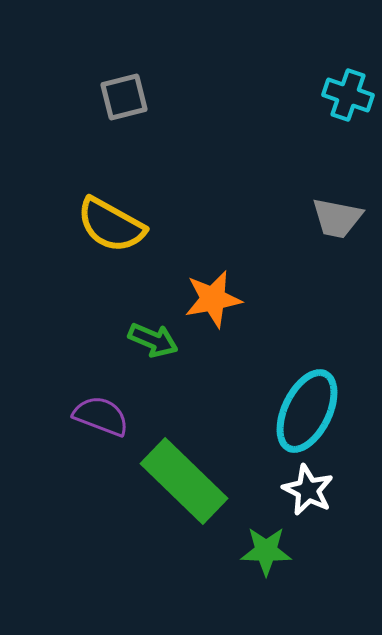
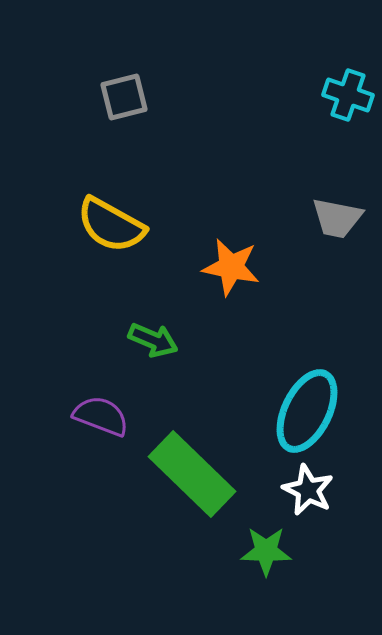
orange star: moved 18 px right, 32 px up; rotated 22 degrees clockwise
green rectangle: moved 8 px right, 7 px up
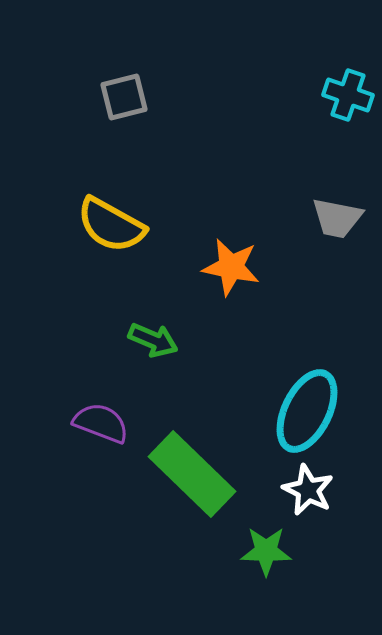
purple semicircle: moved 7 px down
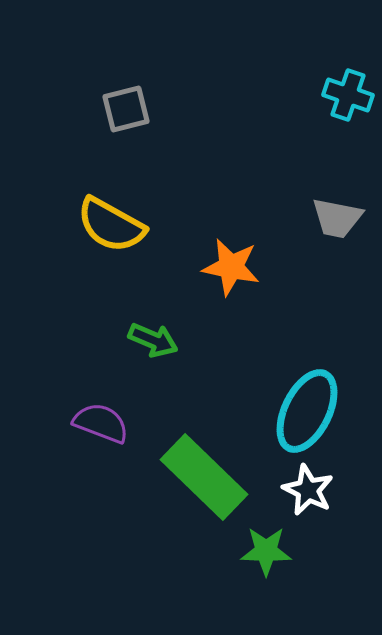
gray square: moved 2 px right, 12 px down
green rectangle: moved 12 px right, 3 px down
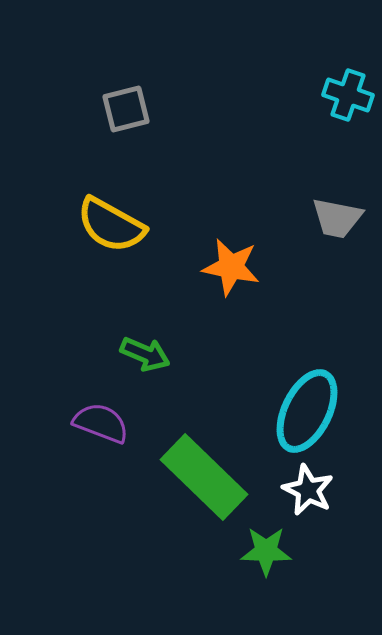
green arrow: moved 8 px left, 14 px down
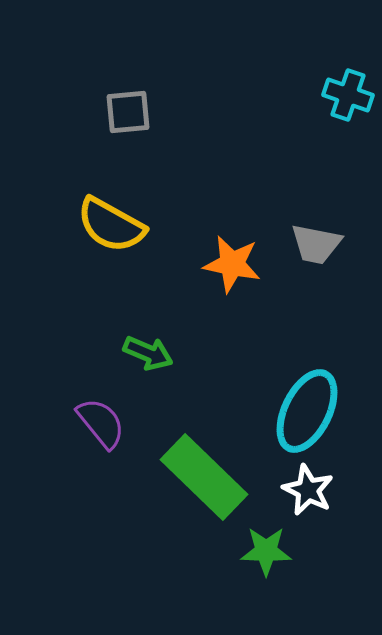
gray square: moved 2 px right, 3 px down; rotated 9 degrees clockwise
gray trapezoid: moved 21 px left, 26 px down
orange star: moved 1 px right, 3 px up
green arrow: moved 3 px right, 1 px up
purple semicircle: rotated 30 degrees clockwise
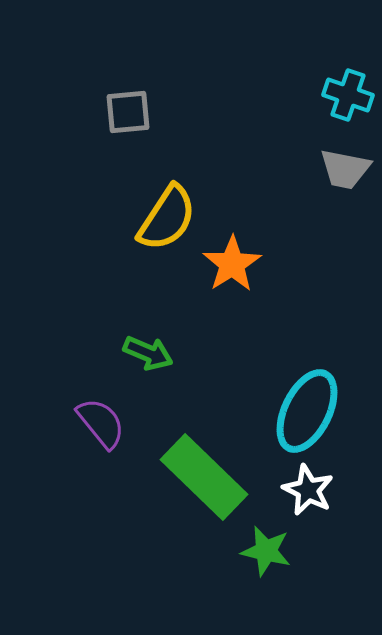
yellow semicircle: moved 56 px right, 7 px up; rotated 86 degrees counterclockwise
gray trapezoid: moved 29 px right, 75 px up
orange star: rotated 28 degrees clockwise
green star: rotated 12 degrees clockwise
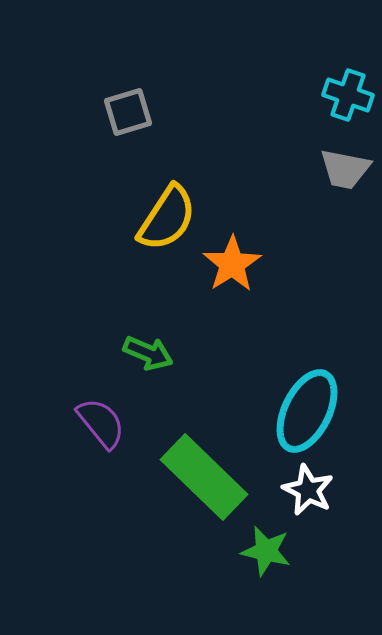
gray square: rotated 12 degrees counterclockwise
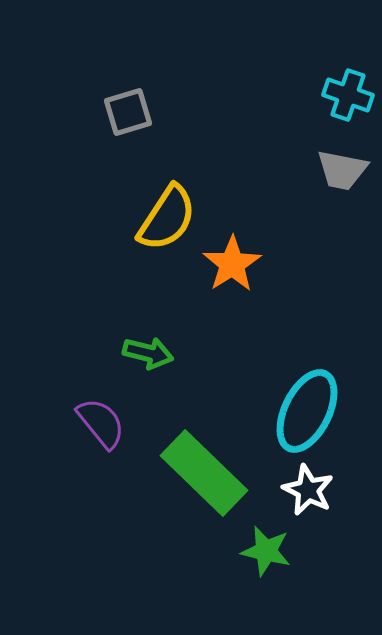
gray trapezoid: moved 3 px left, 1 px down
green arrow: rotated 9 degrees counterclockwise
green rectangle: moved 4 px up
